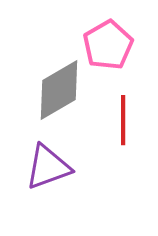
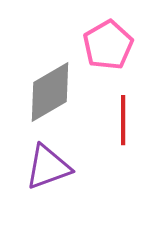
gray diamond: moved 9 px left, 2 px down
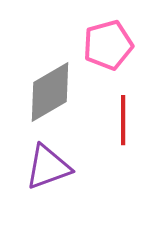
pink pentagon: rotated 15 degrees clockwise
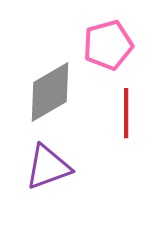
red line: moved 3 px right, 7 px up
